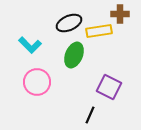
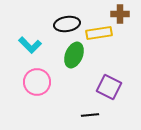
black ellipse: moved 2 px left, 1 px down; rotated 15 degrees clockwise
yellow rectangle: moved 2 px down
black line: rotated 60 degrees clockwise
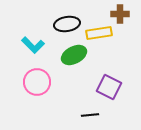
cyan L-shape: moved 3 px right
green ellipse: rotated 40 degrees clockwise
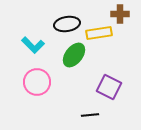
green ellipse: rotated 25 degrees counterclockwise
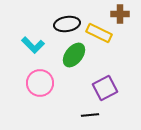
yellow rectangle: rotated 35 degrees clockwise
pink circle: moved 3 px right, 1 px down
purple square: moved 4 px left, 1 px down; rotated 35 degrees clockwise
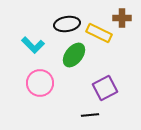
brown cross: moved 2 px right, 4 px down
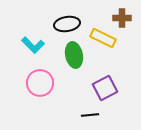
yellow rectangle: moved 4 px right, 5 px down
green ellipse: rotated 50 degrees counterclockwise
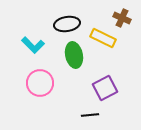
brown cross: rotated 24 degrees clockwise
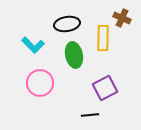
yellow rectangle: rotated 65 degrees clockwise
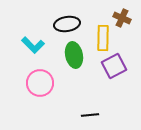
purple square: moved 9 px right, 22 px up
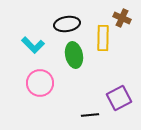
purple square: moved 5 px right, 32 px down
